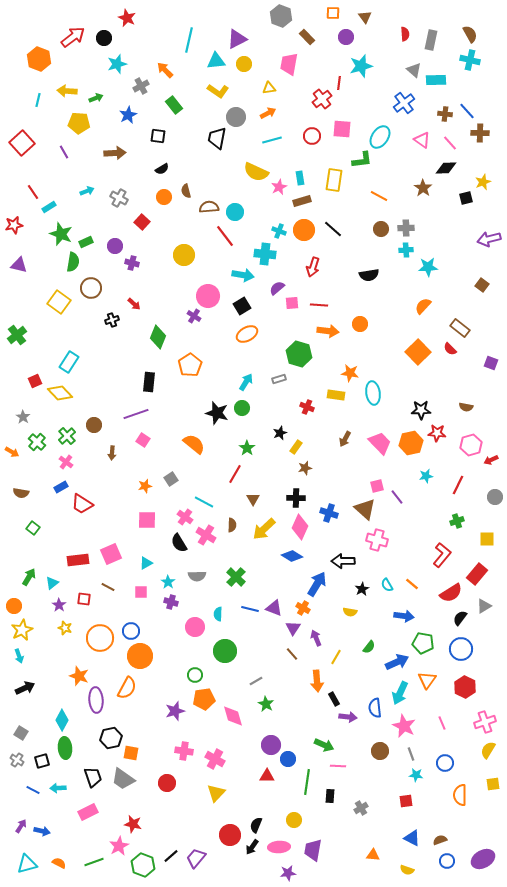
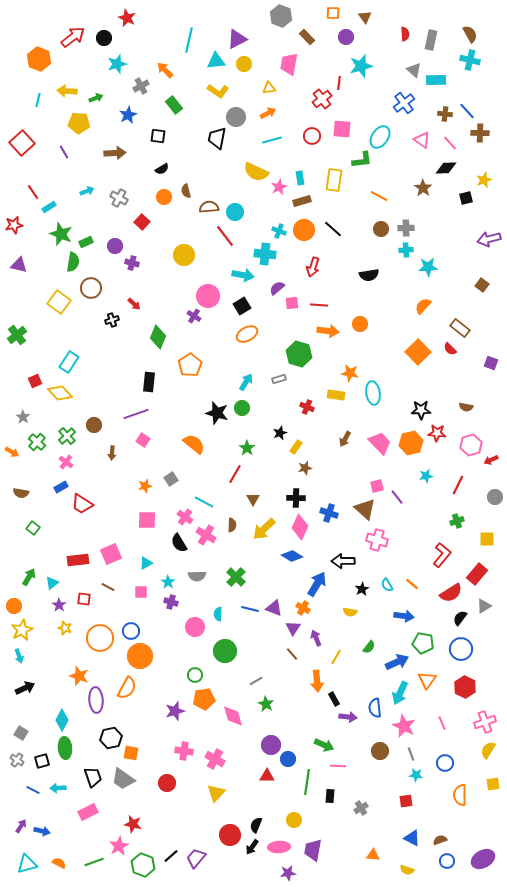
yellow star at (483, 182): moved 1 px right, 2 px up
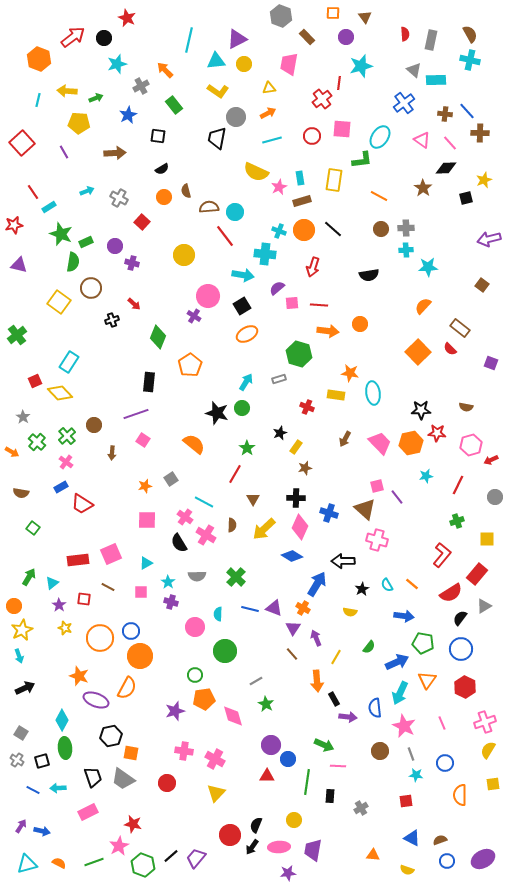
purple ellipse at (96, 700): rotated 65 degrees counterclockwise
black hexagon at (111, 738): moved 2 px up
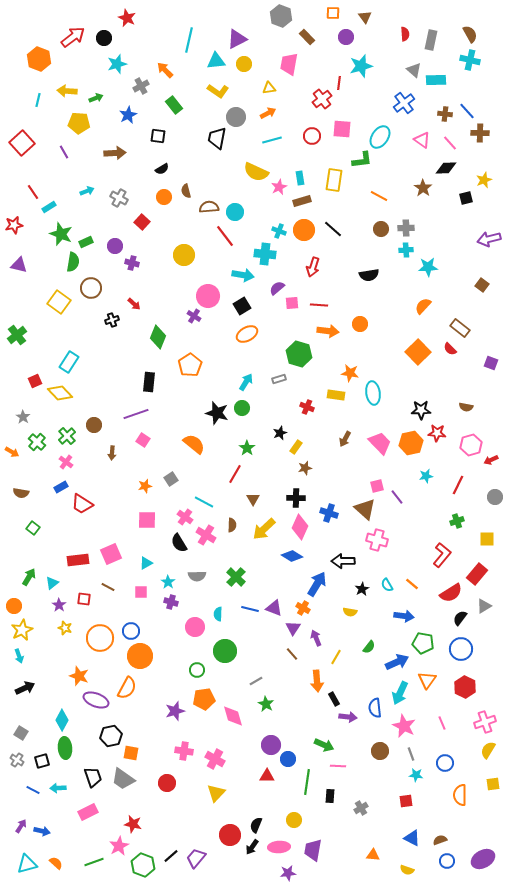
green circle at (195, 675): moved 2 px right, 5 px up
orange semicircle at (59, 863): moved 3 px left; rotated 16 degrees clockwise
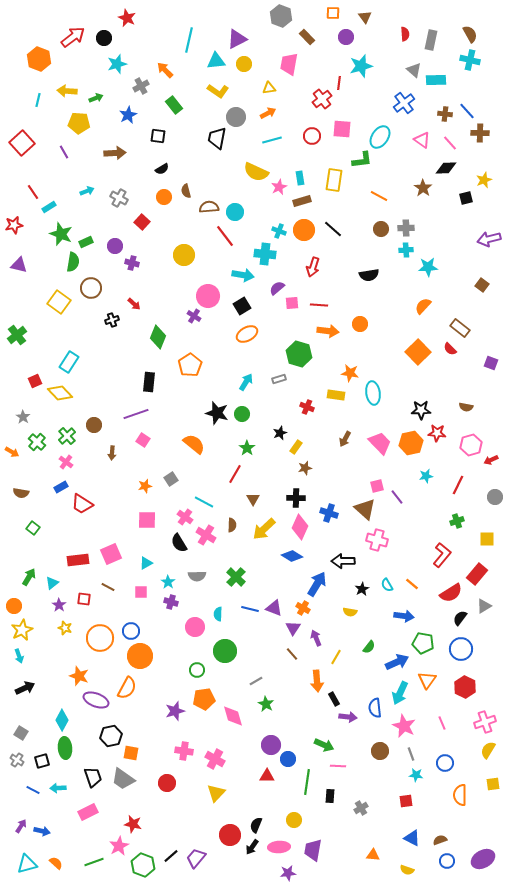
green circle at (242, 408): moved 6 px down
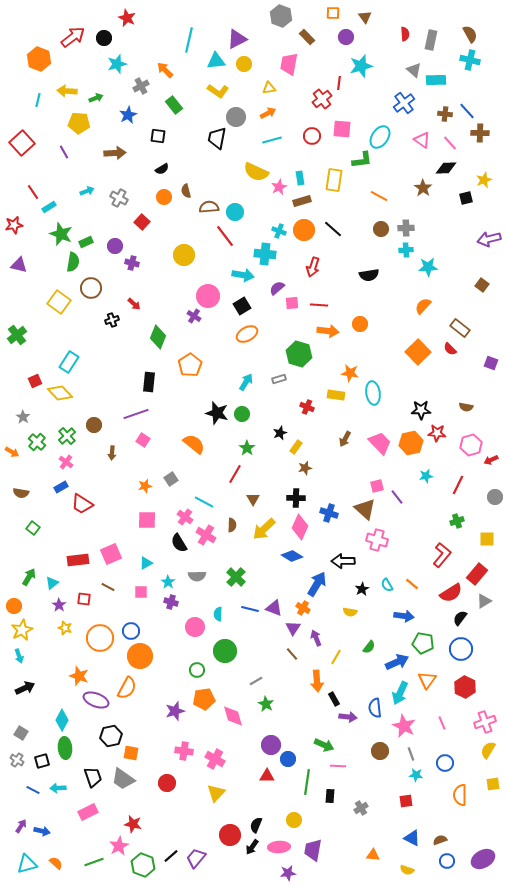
gray triangle at (484, 606): moved 5 px up
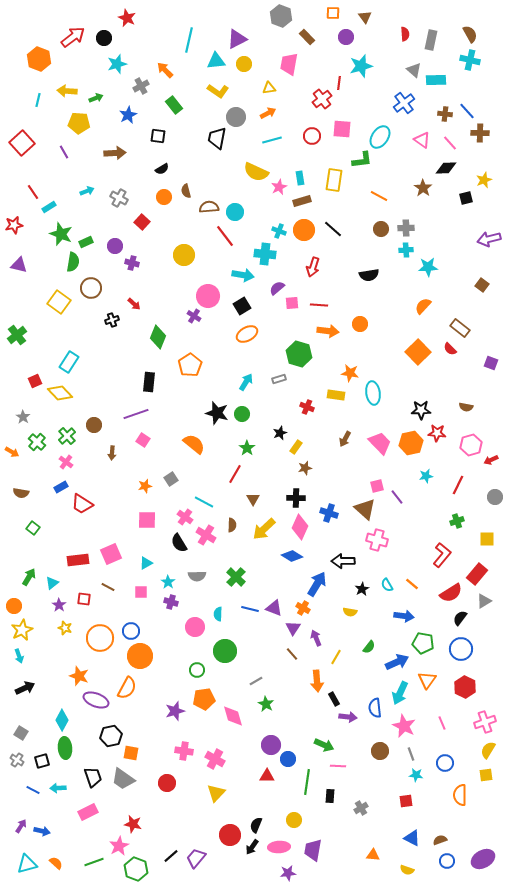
yellow square at (493, 784): moved 7 px left, 9 px up
green hexagon at (143, 865): moved 7 px left, 4 px down
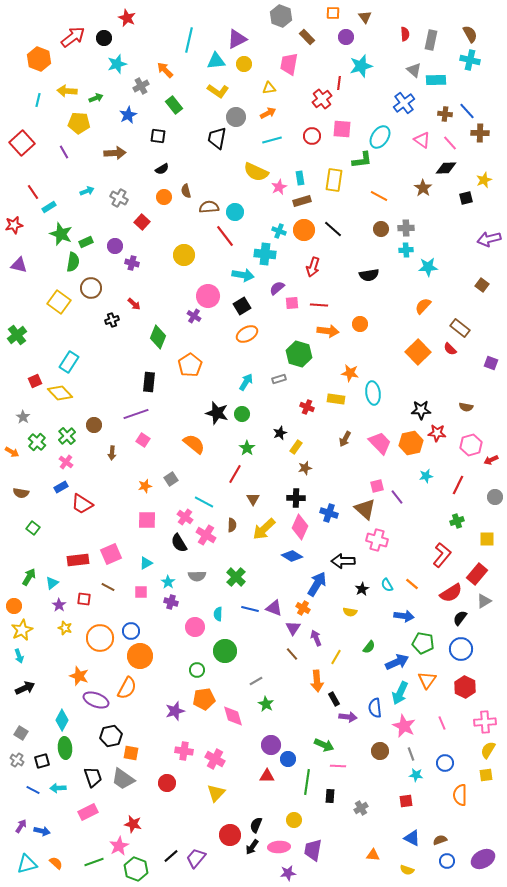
yellow rectangle at (336, 395): moved 4 px down
pink cross at (485, 722): rotated 15 degrees clockwise
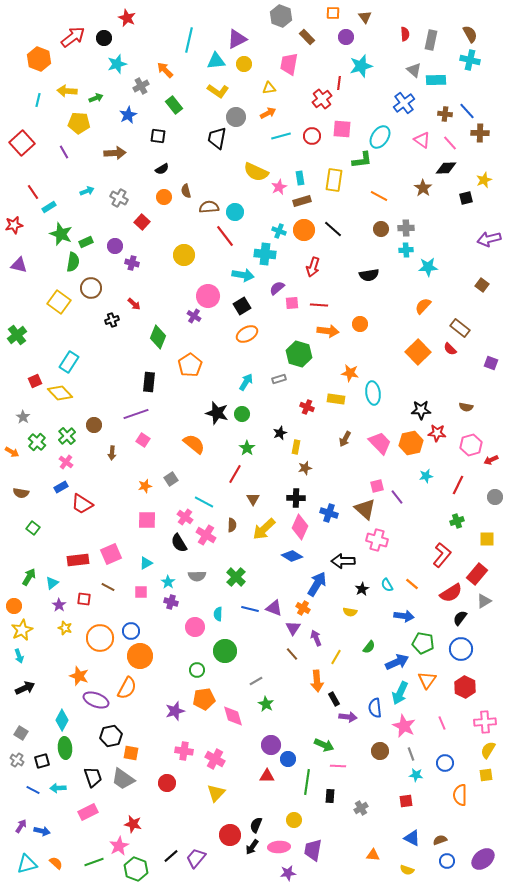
cyan line at (272, 140): moved 9 px right, 4 px up
yellow rectangle at (296, 447): rotated 24 degrees counterclockwise
purple ellipse at (483, 859): rotated 10 degrees counterclockwise
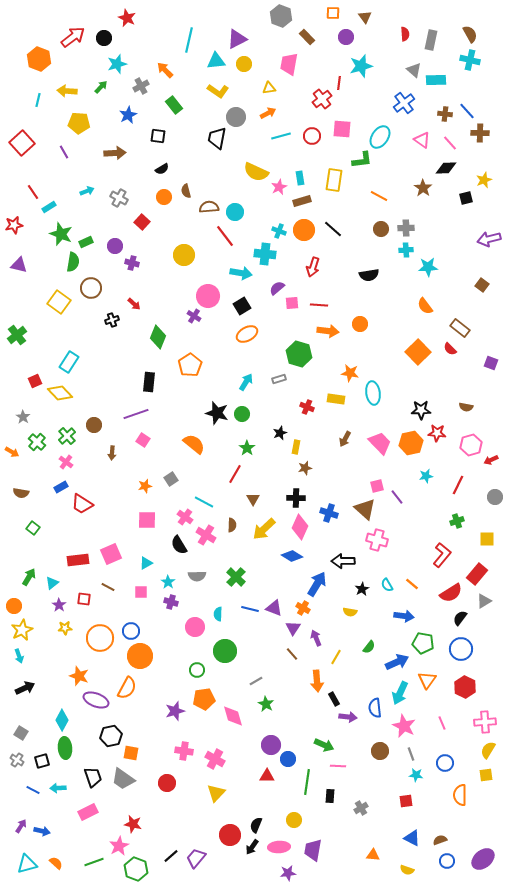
green arrow at (96, 98): moved 5 px right, 11 px up; rotated 24 degrees counterclockwise
cyan arrow at (243, 275): moved 2 px left, 2 px up
orange semicircle at (423, 306): moved 2 px right; rotated 78 degrees counterclockwise
black semicircle at (179, 543): moved 2 px down
yellow star at (65, 628): rotated 24 degrees counterclockwise
